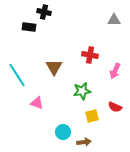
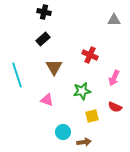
black rectangle: moved 14 px right, 12 px down; rotated 48 degrees counterclockwise
red cross: rotated 14 degrees clockwise
pink arrow: moved 1 px left, 7 px down
cyan line: rotated 15 degrees clockwise
pink triangle: moved 10 px right, 3 px up
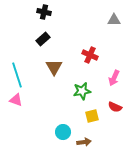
pink triangle: moved 31 px left
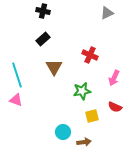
black cross: moved 1 px left, 1 px up
gray triangle: moved 7 px left, 7 px up; rotated 24 degrees counterclockwise
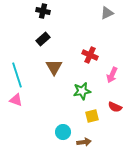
pink arrow: moved 2 px left, 3 px up
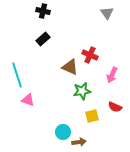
gray triangle: rotated 40 degrees counterclockwise
brown triangle: moved 16 px right; rotated 36 degrees counterclockwise
pink triangle: moved 12 px right
brown arrow: moved 5 px left
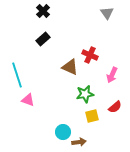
black cross: rotated 32 degrees clockwise
green star: moved 3 px right, 3 px down
red semicircle: rotated 64 degrees counterclockwise
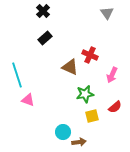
black rectangle: moved 2 px right, 1 px up
